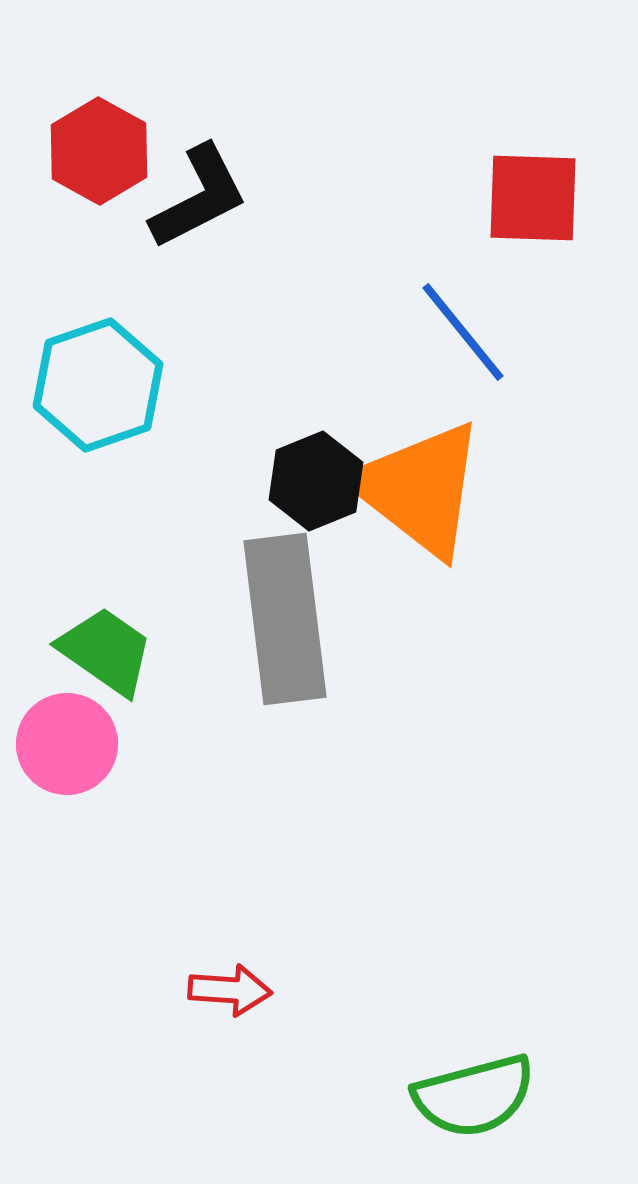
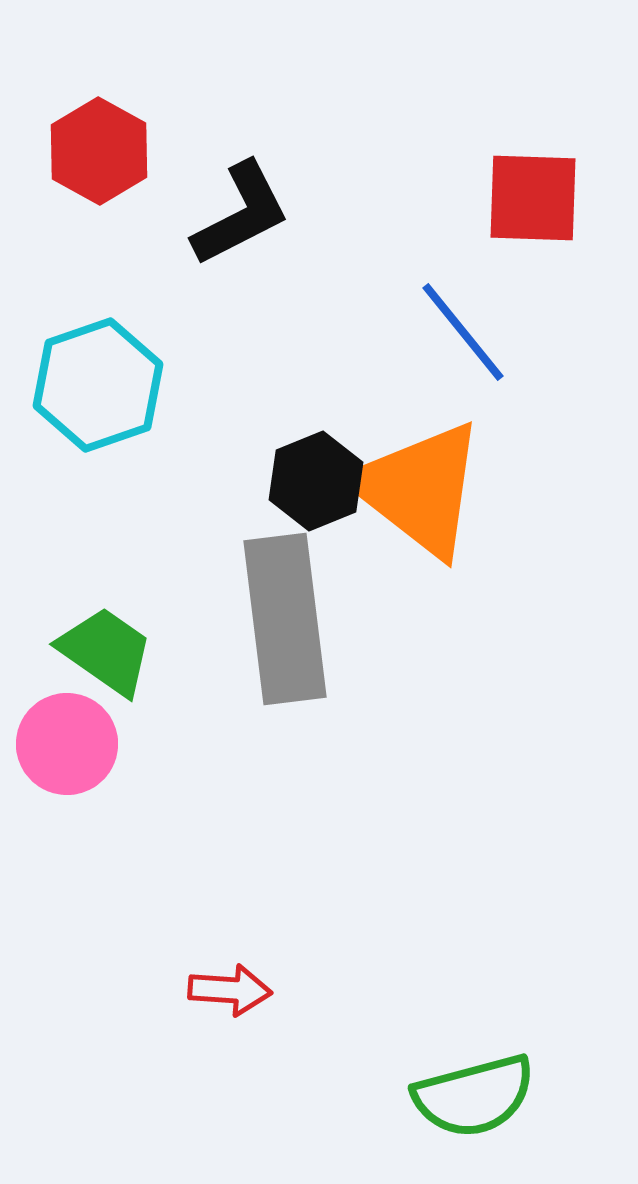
black L-shape: moved 42 px right, 17 px down
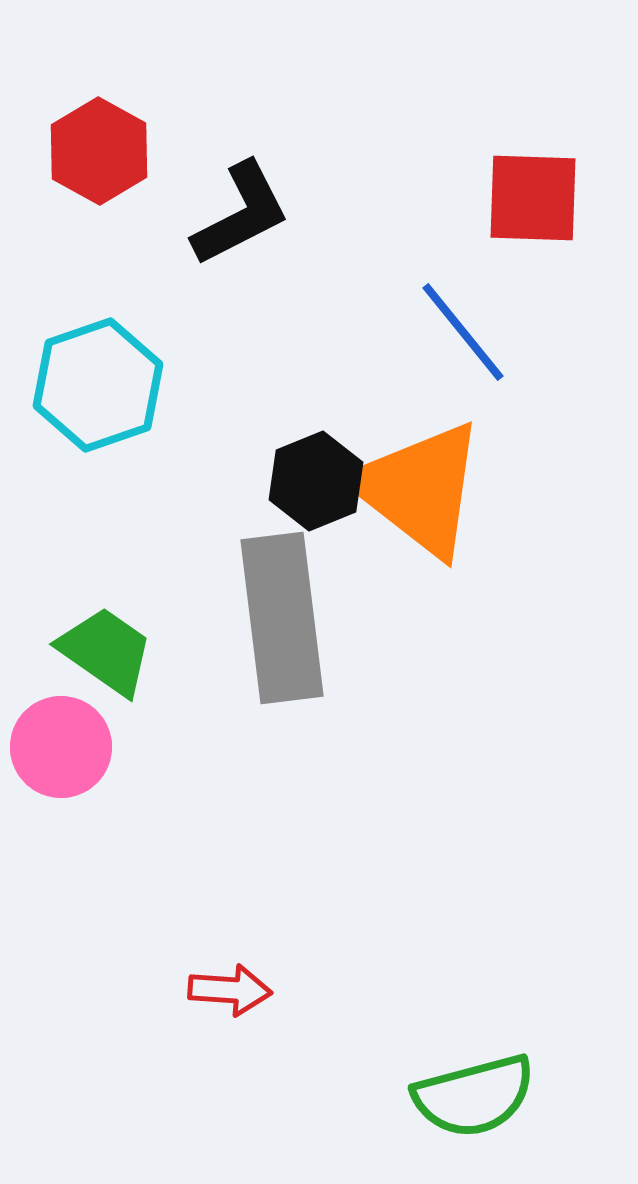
gray rectangle: moved 3 px left, 1 px up
pink circle: moved 6 px left, 3 px down
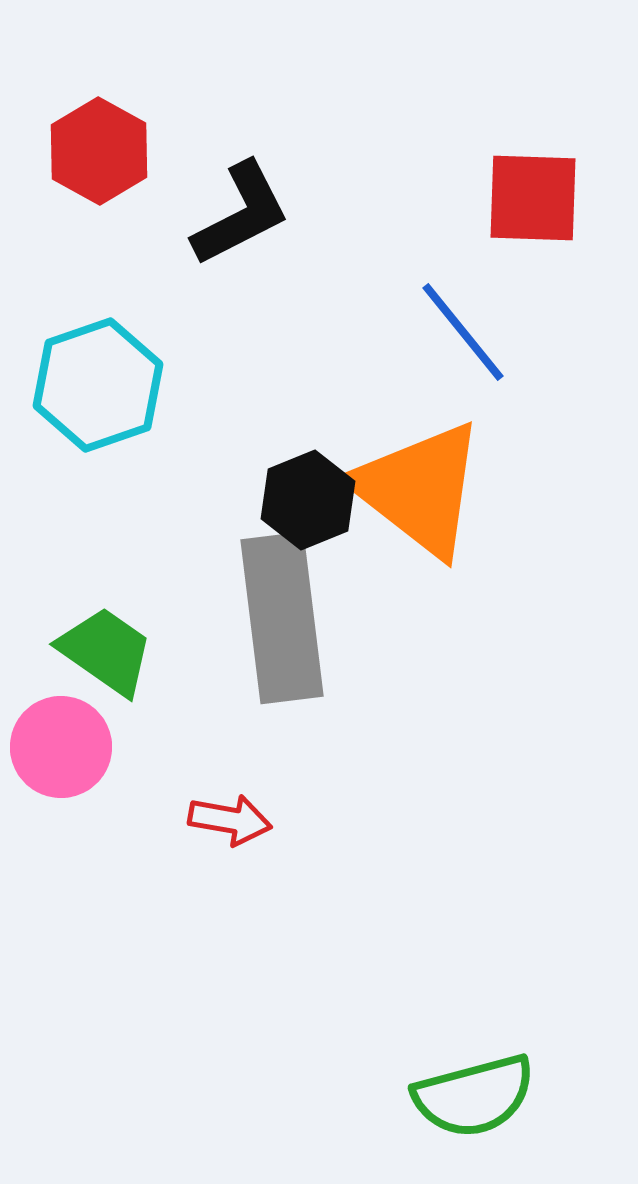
black hexagon: moved 8 px left, 19 px down
red arrow: moved 170 px up; rotated 6 degrees clockwise
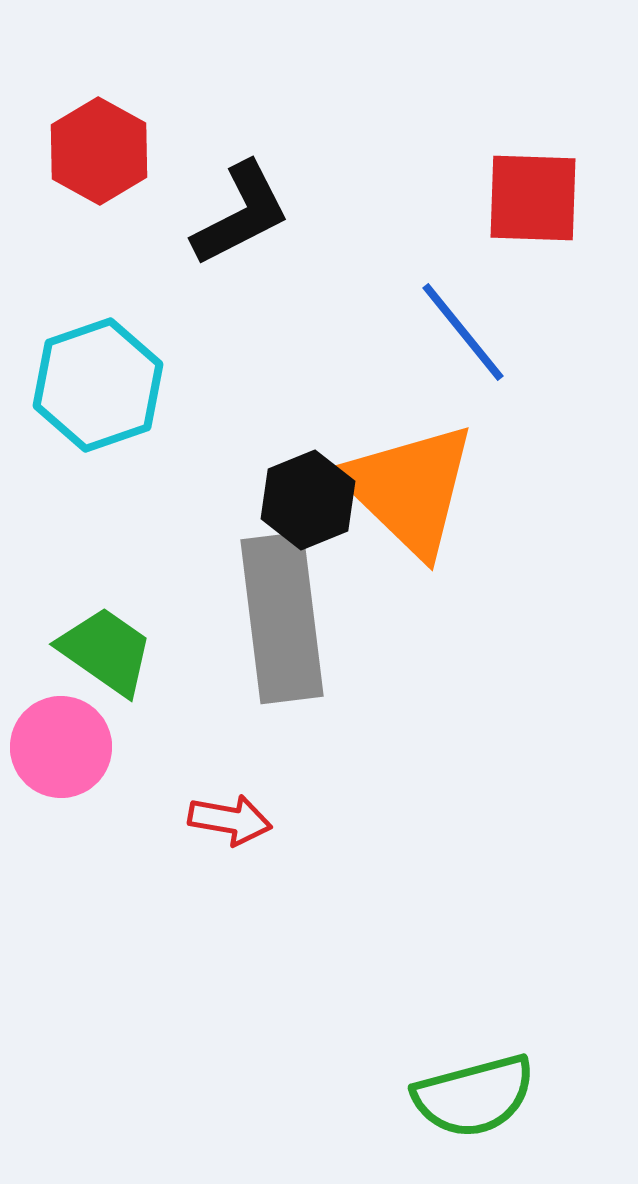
orange triangle: moved 10 px left; rotated 6 degrees clockwise
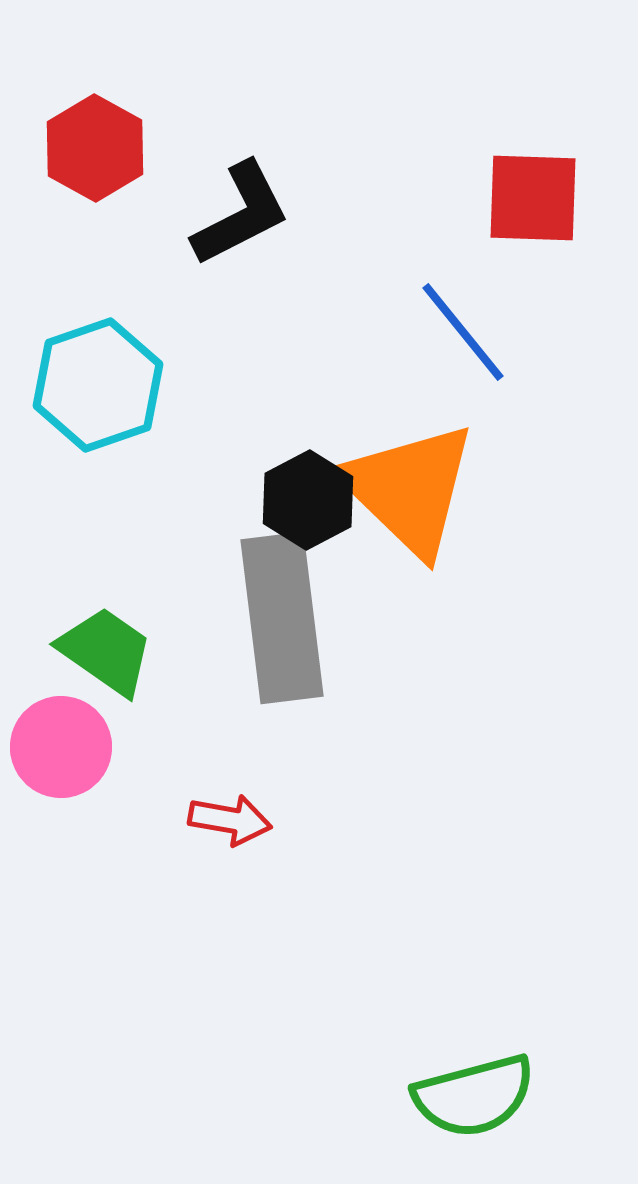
red hexagon: moved 4 px left, 3 px up
black hexagon: rotated 6 degrees counterclockwise
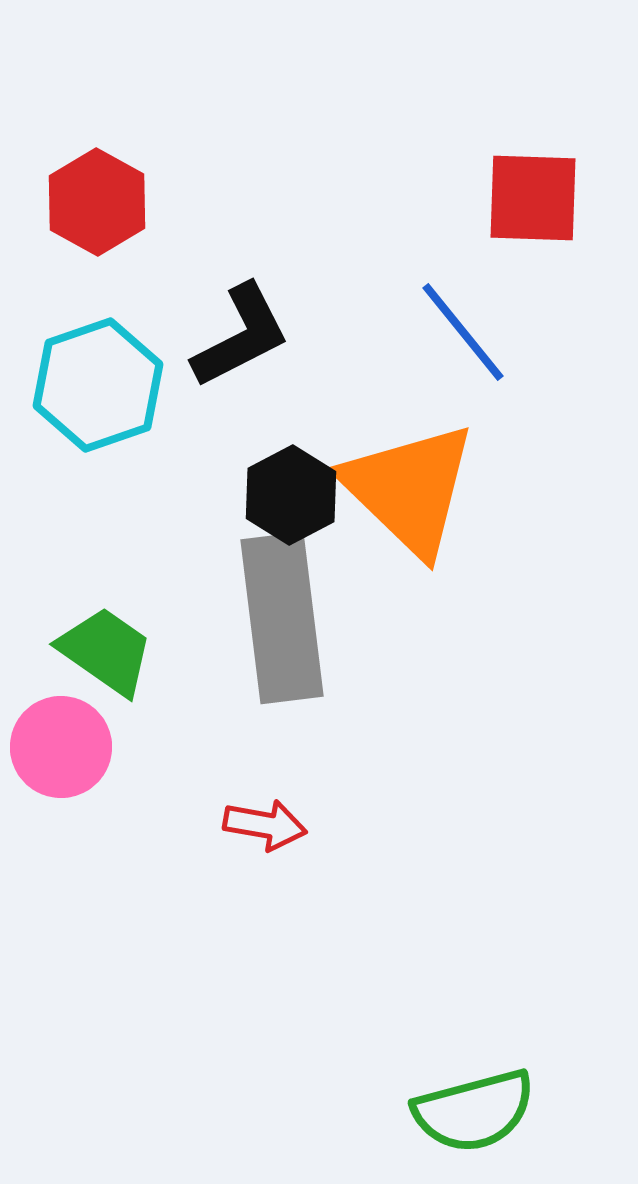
red hexagon: moved 2 px right, 54 px down
black L-shape: moved 122 px down
black hexagon: moved 17 px left, 5 px up
red arrow: moved 35 px right, 5 px down
green semicircle: moved 15 px down
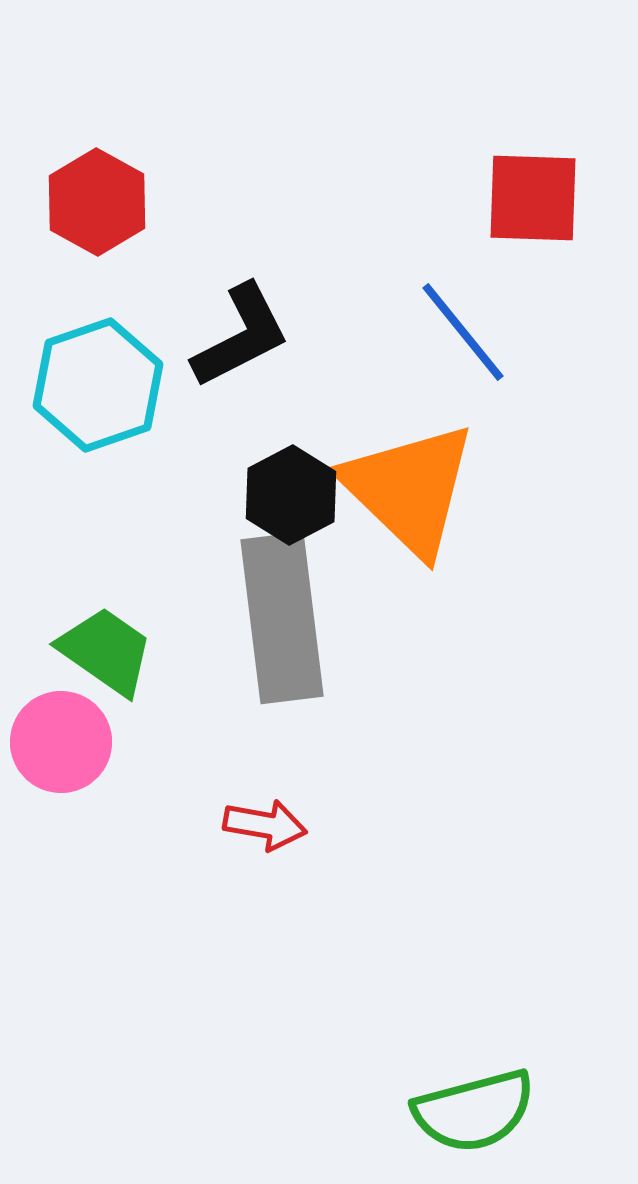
pink circle: moved 5 px up
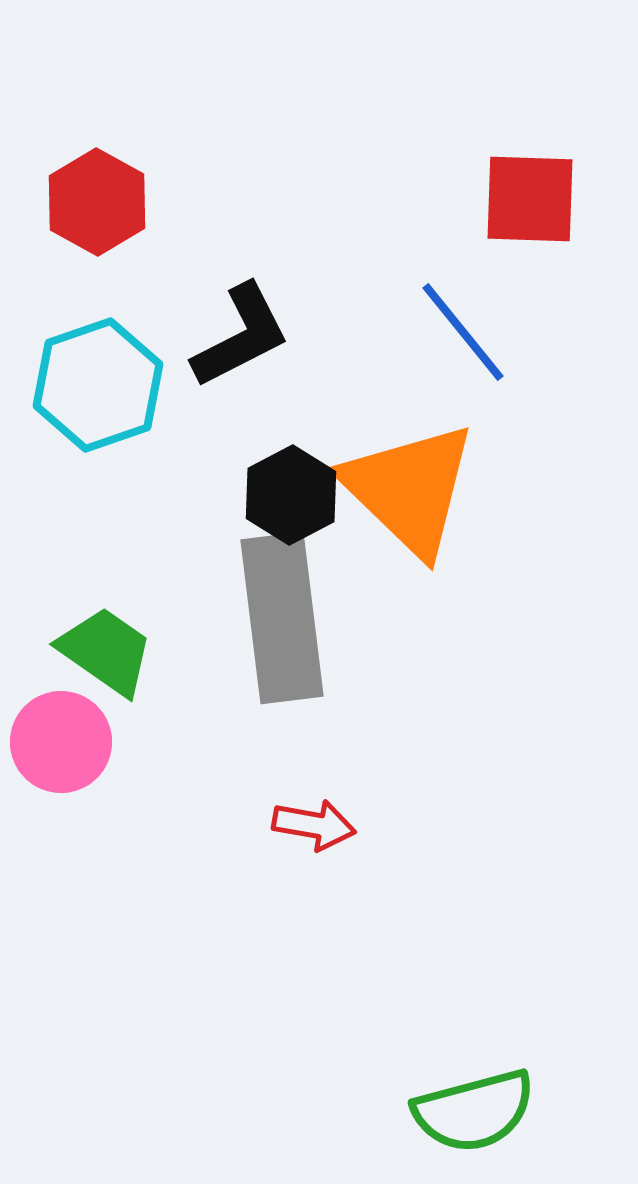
red square: moved 3 px left, 1 px down
red arrow: moved 49 px right
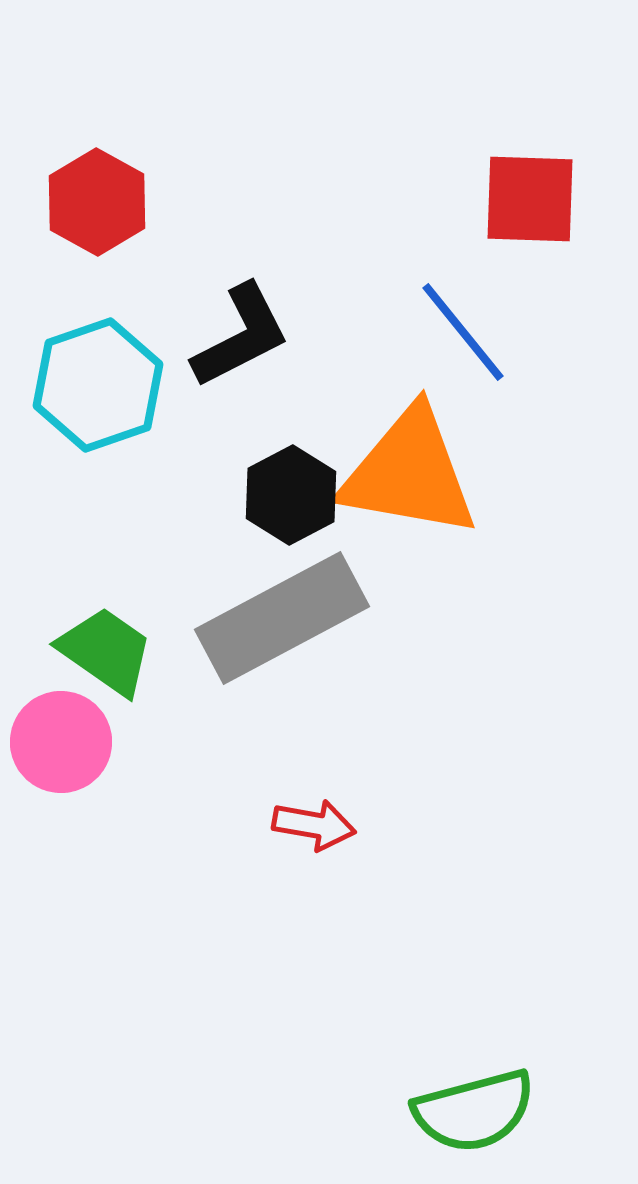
orange triangle: moved 16 px up; rotated 34 degrees counterclockwise
gray rectangle: rotated 69 degrees clockwise
